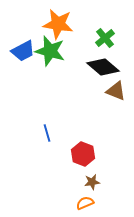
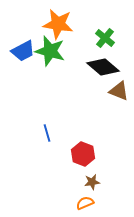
green cross: rotated 12 degrees counterclockwise
brown triangle: moved 3 px right
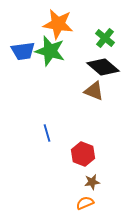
blue trapezoid: rotated 20 degrees clockwise
brown triangle: moved 25 px left
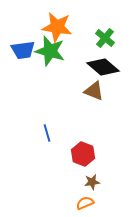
orange star: moved 1 px left, 3 px down
blue trapezoid: moved 1 px up
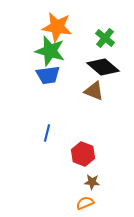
blue trapezoid: moved 25 px right, 25 px down
blue line: rotated 30 degrees clockwise
brown star: rotated 14 degrees clockwise
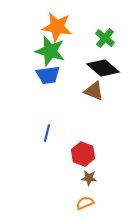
black diamond: moved 1 px down
brown star: moved 3 px left, 4 px up
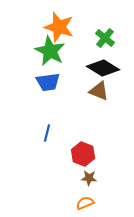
orange star: moved 2 px right; rotated 8 degrees clockwise
green star: rotated 12 degrees clockwise
black diamond: rotated 8 degrees counterclockwise
blue trapezoid: moved 7 px down
brown triangle: moved 5 px right
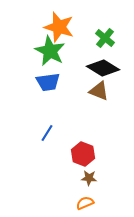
blue line: rotated 18 degrees clockwise
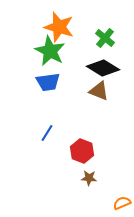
red hexagon: moved 1 px left, 3 px up
orange semicircle: moved 37 px right
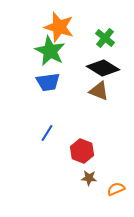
orange semicircle: moved 6 px left, 14 px up
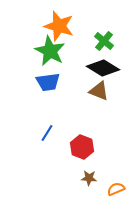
orange star: moved 1 px up
green cross: moved 1 px left, 3 px down
red hexagon: moved 4 px up
